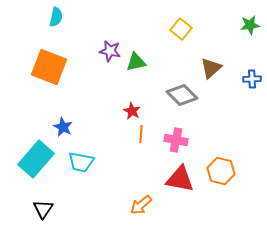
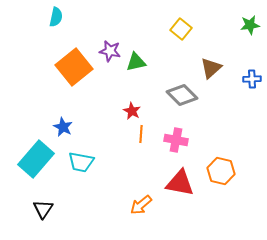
orange square: moved 25 px right; rotated 30 degrees clockwise
red triangle: moved 4 px down
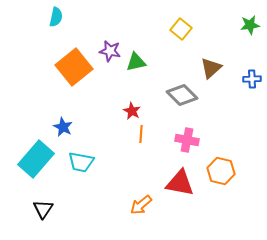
pink cross: moved 11 px right
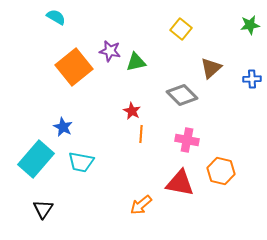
cyan semicircle: rotated 72 degrees counterclockwise
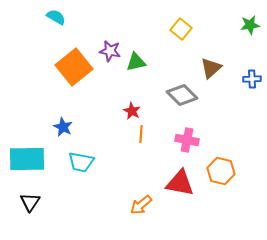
cyan rectangle: moved 9 px left; rotated 48 degrees clockwise
black triangle: moved 13 px left, 7 px up
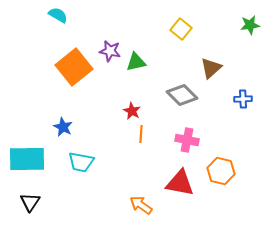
cyan semicircle: moved 2 px right, 2 px up
blue cross: moved 9 px left, 20 px down
orange arrow: rotated 75 degrees clockwise
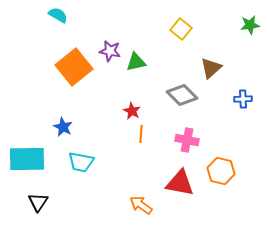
black triangle: moved 8 px right
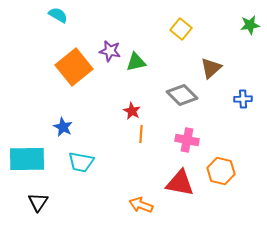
orange arrow: rotated 15 degrees counterclockwise
